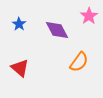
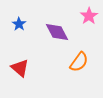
purple diamond: moved 2 px down
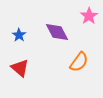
blue star: moved 11 px down
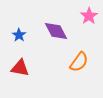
purple diamond: moved 1 px left, 1 px up
red triangle: rotated 30 degrees counterclockwise
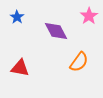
blue star: moved 2 px left, 18 px up
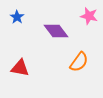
pink star: rotated 24 degrees counterclockwise
purple diamond: rotated 10 degrees counterclockwise
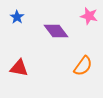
orange semicircle: moved 4 px right, 4 px down
red triangle: moved 1 px left
